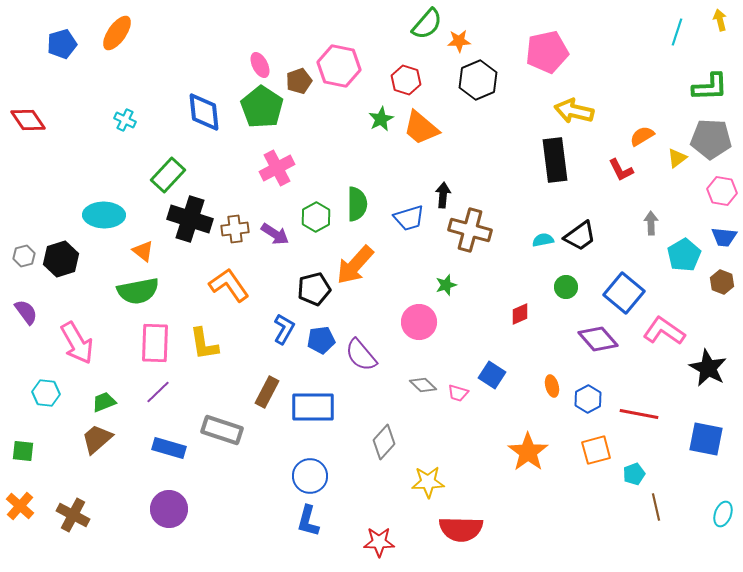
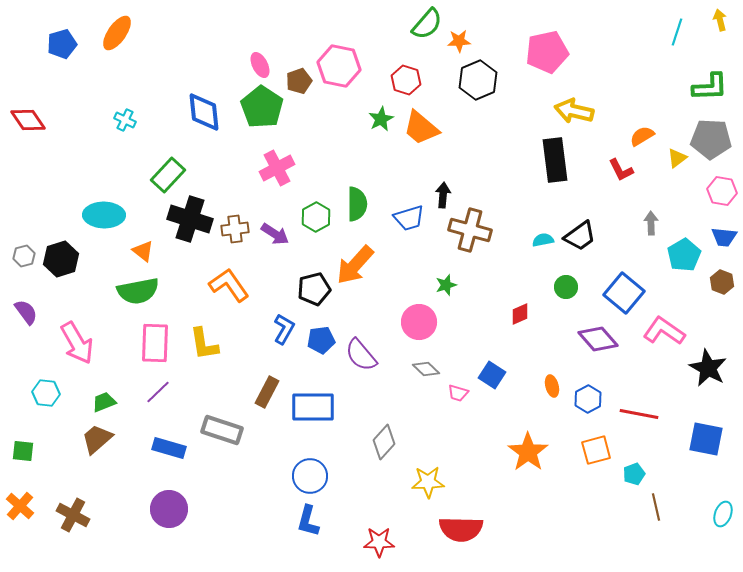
gray diamond at (423, 385): moved 3 px right, 16 px up
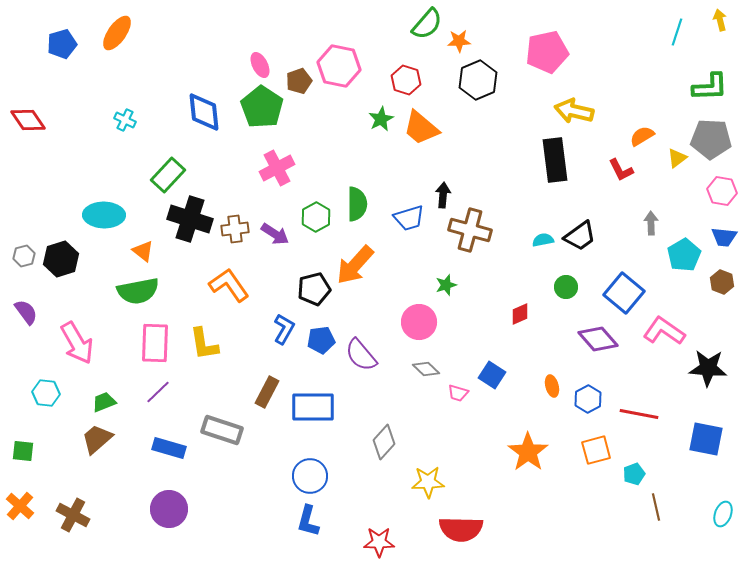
black star at (708, 368): rotated 24 degrees counterclockwise
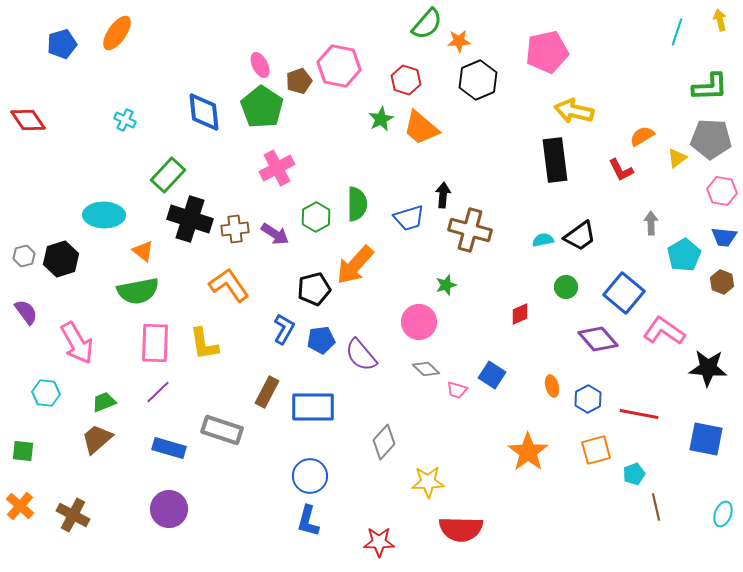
pink trapezoid at (458, 393): moved 1 px left, 3 px up
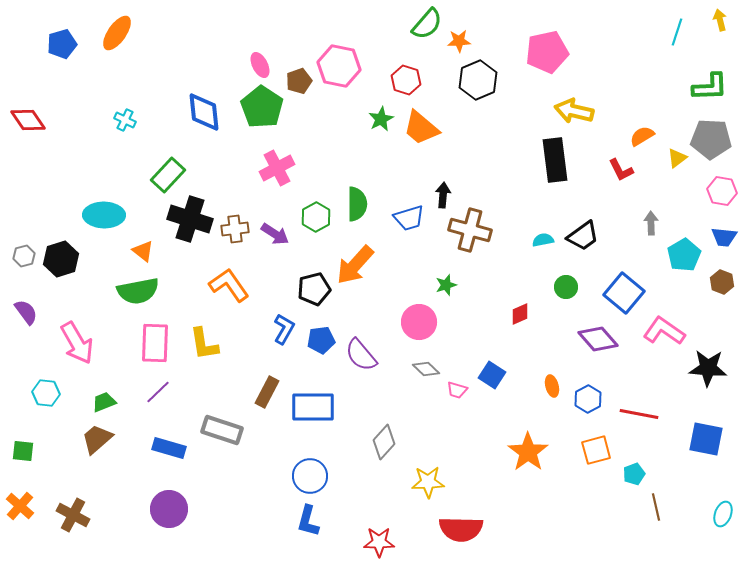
black trapezoid at (580, 236): moved 3 px right
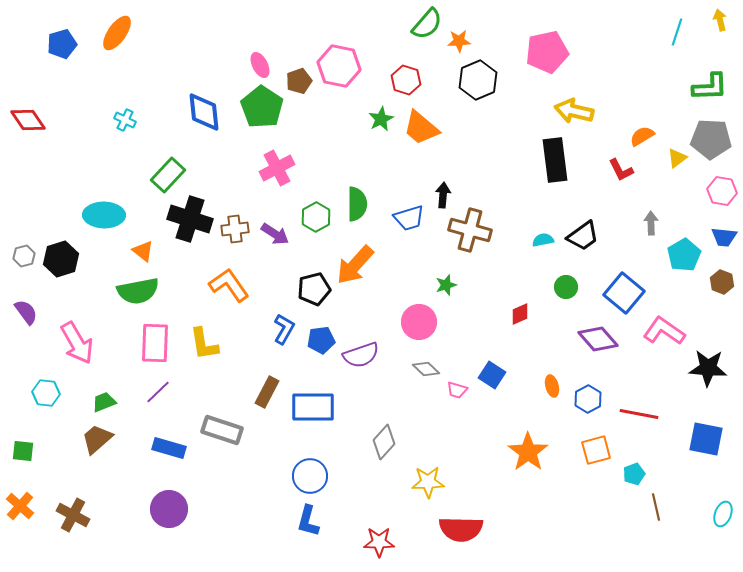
purple semicircle at (361, 355): rotated 69 degrees counterclockwise
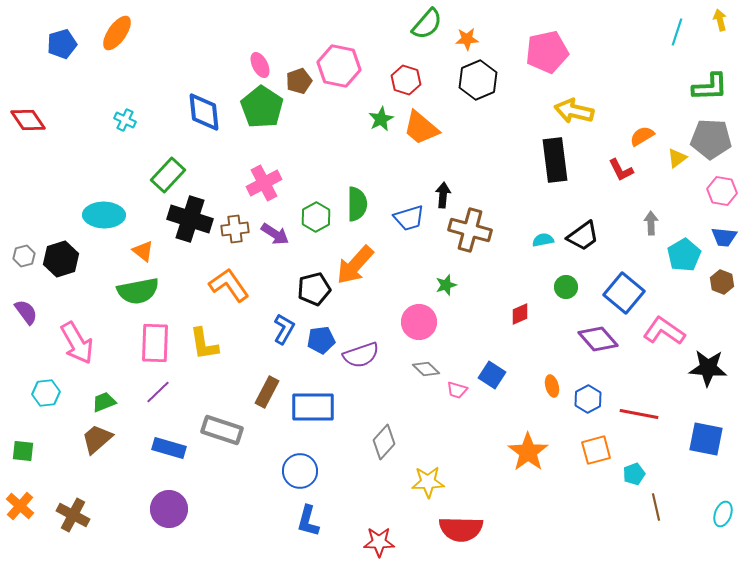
orange star at (459, 41): moved 8 px right, 2 px up
pink cross at (277, 168): moved 13 px left, 15 px down
cyan hexagon at (46, 393): rotated 12 degrees counterclockwise
blue circle at (310, 476): moved 10 px left, 5 px up
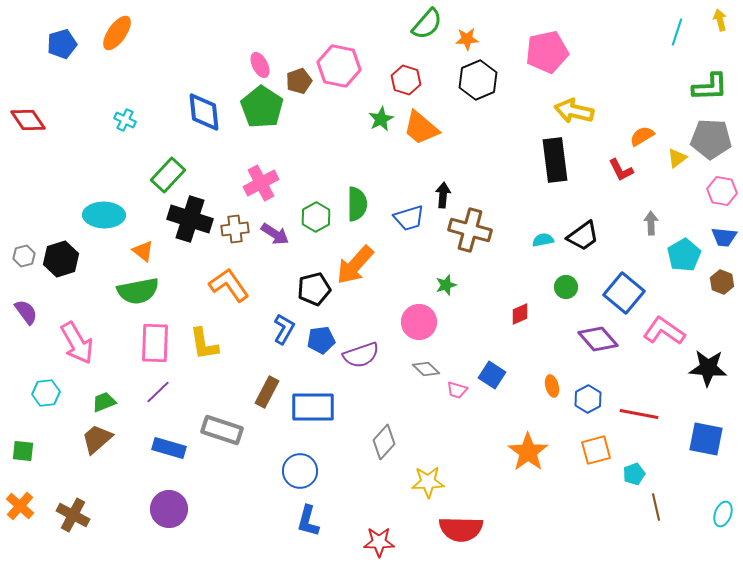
pink cross at (264, 183): moved 3 px left
